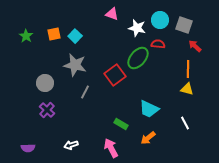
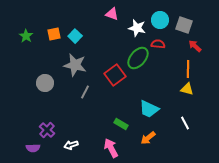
purple cross: moved 20 px down
purple semicircle: moved 5 px right
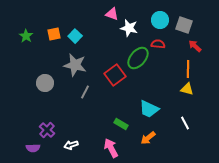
white star: moved 8 px left
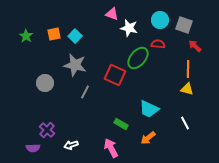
red square: rotated 30 degrees counterclockwise
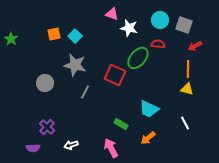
green star: moved 15 px left, 3 px down
red arrow: rotated 72 degrees counterclockwise
purple cross: moved 3 px up
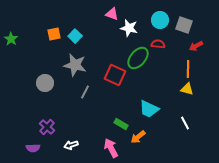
red arrow: moved 1 px right
orange arrow: moved 10 px left, 1 px up
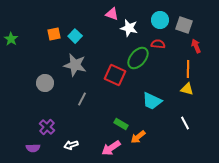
red arrow: rotated 96 degrees clockwise
gray line: moved 3 px left, 7 px down
cyan trapezoid: moved 3 px right, 8 px up
pink arrow: rotated 96 degrees counterclockwise
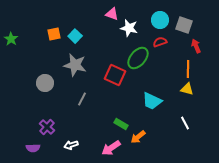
red semicircle: moved 2 px right, 2 px up; rotated 24 degrees counterclockwise
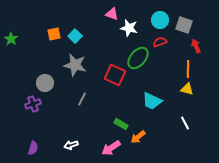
purple cross: moved 14 px left, 23 px up; rotated 28 degrees clockwise
purple semicircle: rotated 72 degrees counterclockwise
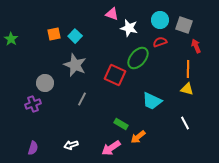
gray star: rotated 10 degrees clockwise
